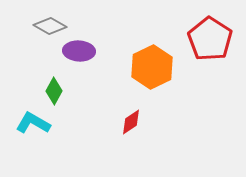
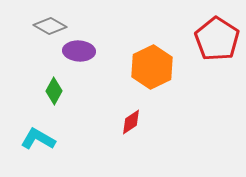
red pentagon: moved 7 px right
cyan L-shape: moved 5 px right, 16 px down
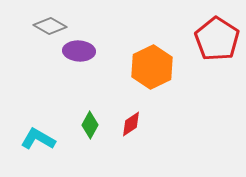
green diamond: moved 36 px right, 34 px down
red diamond: moved 2 px down
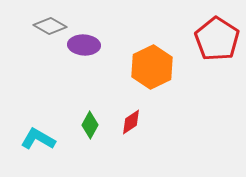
purple ellipse: moved 5 px right, 6 px up
red diamond: moved 2 px up
